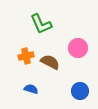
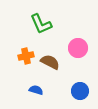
blue semicircle: moved 5 px right, 1 px down
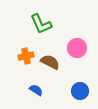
pink circle: moved 1 px left
blue semicircle: rotated 16 degrees clockwise
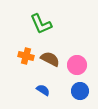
pink circle: moved 17 px down
orange cross: rotated 28 degrees clockwise
brown semicircle: moved 3 px up
blue semicircle: moved 7 px right
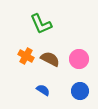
orange cross: rotated 14 degrees clockwise
pink circle: moved 2 px right, 6 px up
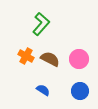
green L-shape: rotated 115 degrees counterclockwise
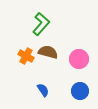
brown semicircle: moved 2 px left, 7 px up; rotated 12 degrees counterclockwise
blue semicircle: rotated 24 degrees clockwise
